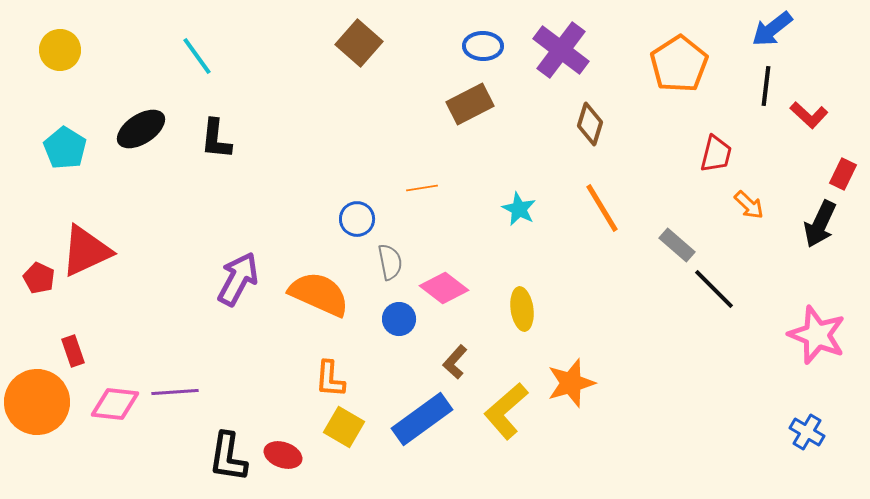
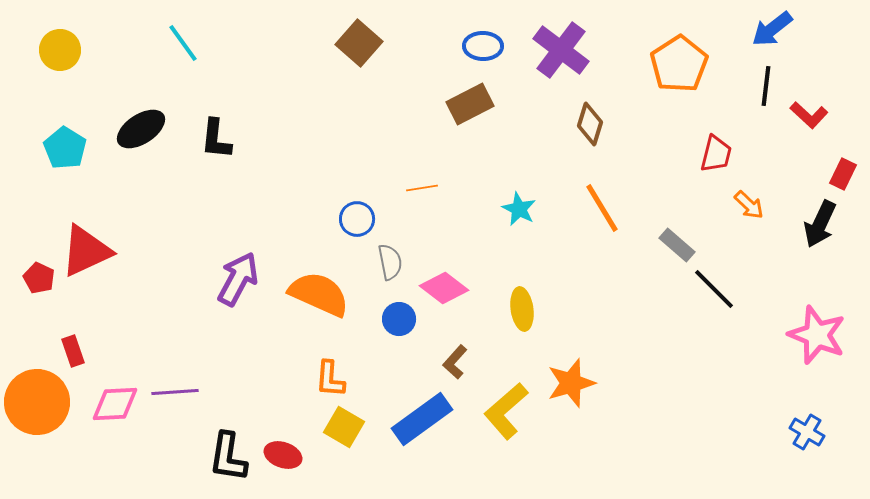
cyan line at (197, 56): moved 14 px left, 13 px up
pink diamond at (115, 404): rotated 9 degrees counterclockwise
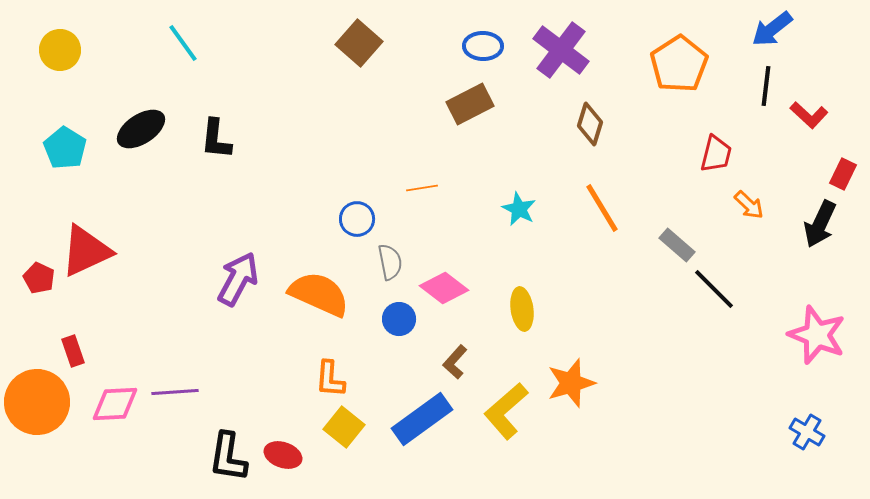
yellow square at (344, 427): rotated 9 degrees clockwise
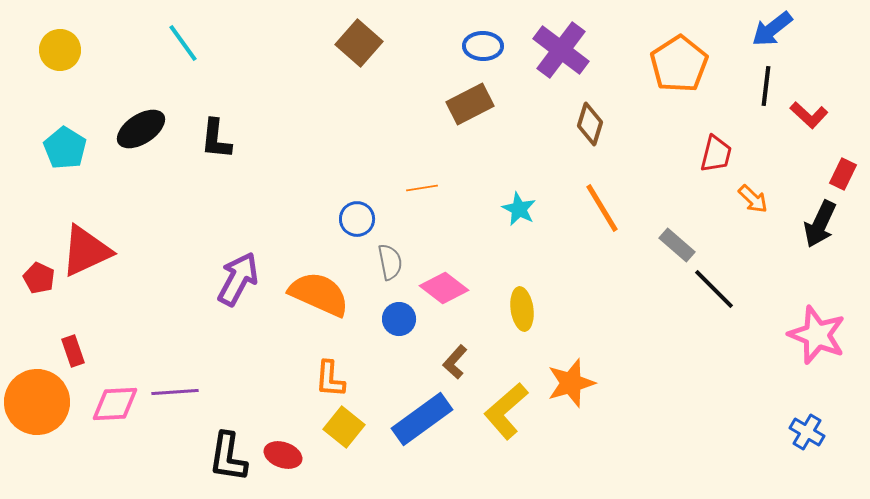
orange arrow at (749, 205): moved 4 px right, 6 px up
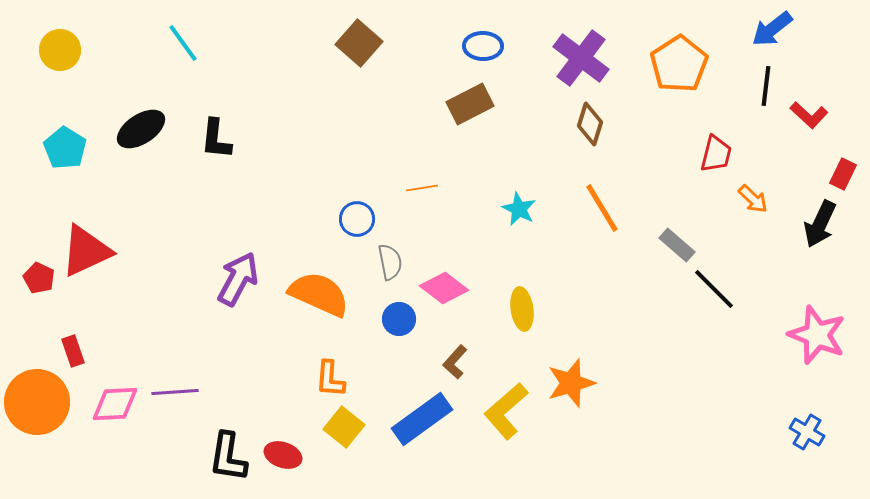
purple cross at (561, 50): moved 20 px right, 8 px down
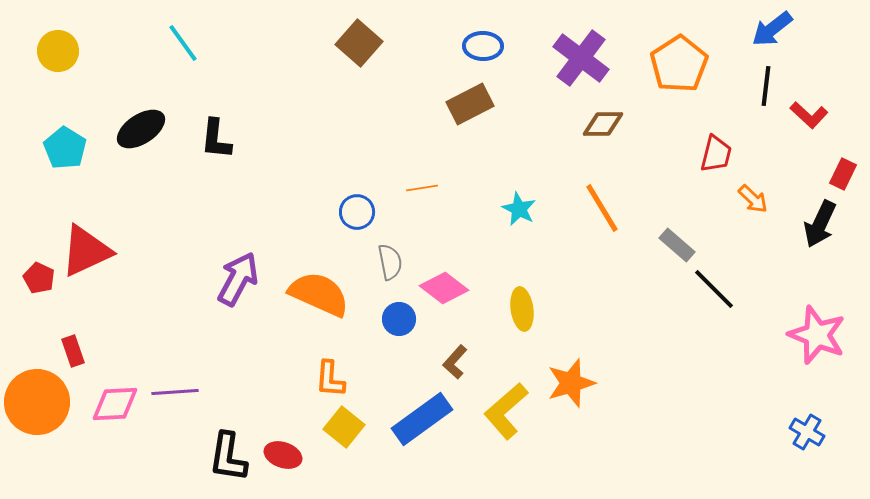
yellow circle at (60, 50): moved 2 px left, 1 px down
brown diamond at (590, 124): moved 13 px right; rotated 72 degrees clockwise
blue circle at (357, 219): moved 7 px up
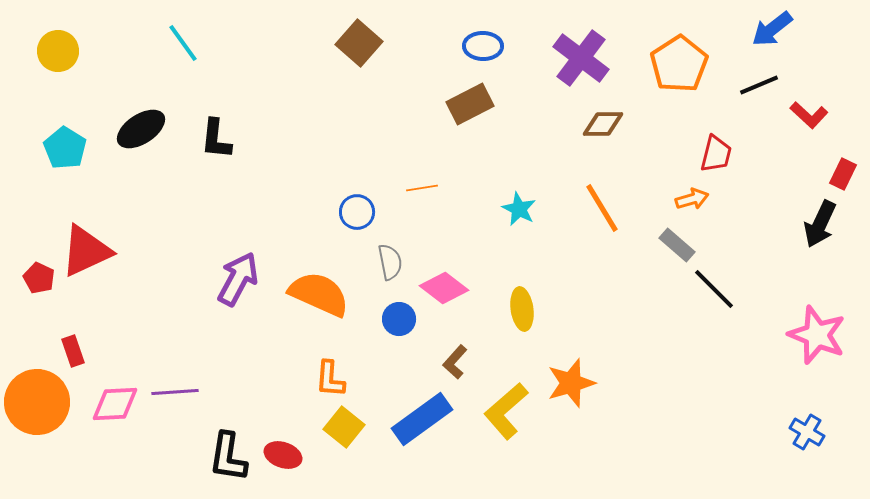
black line at (766, 86): moved 7 px left, 1 px up; rotated 60 degrees clockwise
orange arrow at (753, 199): moved 61 px left; rotated 60 degrees counterclockwise
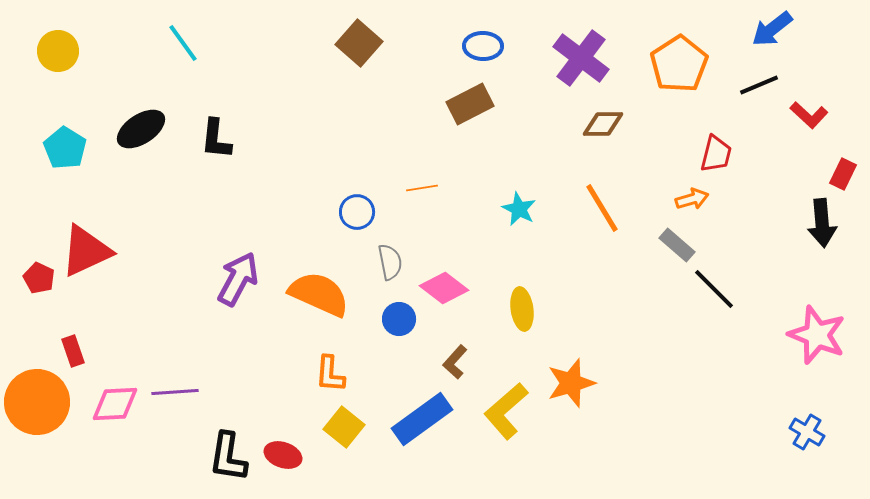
black arrow at (820, 224): moved 2 px right, 1 px up; rotated 30 degrees counterclockwise
orange L-shape at (330, 379): moved 5 px up
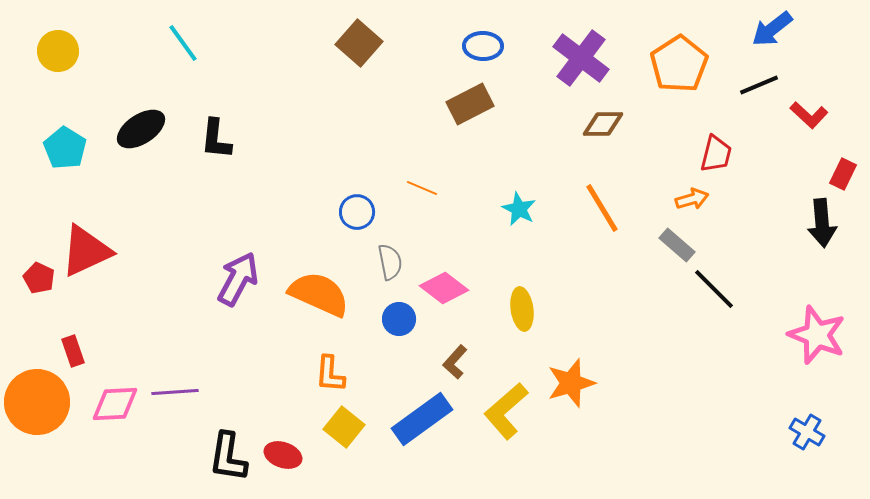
orange line at (422, 188): rotated 32 degrees clockwise
